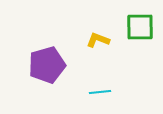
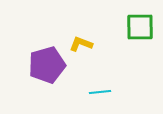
yellow L-shape: moved 17 px left, 4 px down
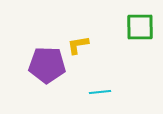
yellow L-shape: moved 3 px left, 1 px down; rotated 30 degrees counterclockwise
purple pentagon: rotated 18 degrees clockwise
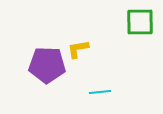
green square: moved 5 px up
yellow L-shape: moved 4 px down
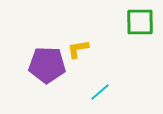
cyan line: rotated 35 degrees counterclockwise
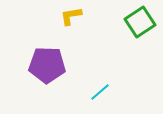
green square: rotated 32 degrees counterclockwise
yellow L-shape: moved 7 px left, 33 px up
